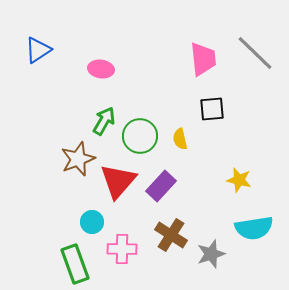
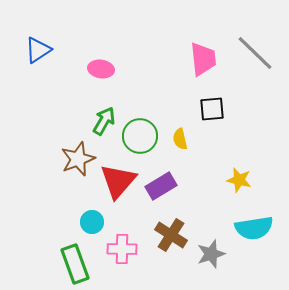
purple rectangle: rotated 16 degrees clockwise
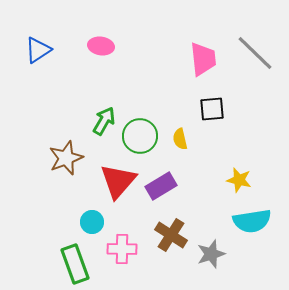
pink ellipse: moved 23 px up
brown star: moved 12 px left, 1 px up
cyan semicircle: moved 2 px left, 7 px up
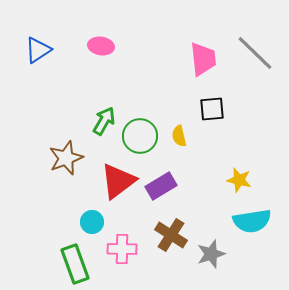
yellow semicircle: moved 1 px left, 3 px up
red triangle: rotated 12 degrees clockwise
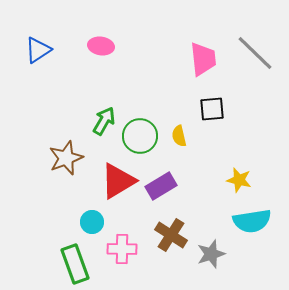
red triangle: rotated 6 degrees clockwise
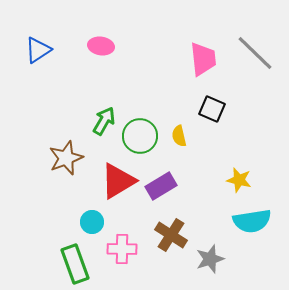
black square: rotated 28 degrees clockwise
gray star: moved 1 px left, 5 px down
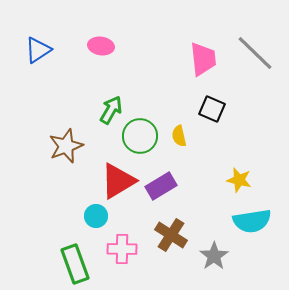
green arrow: moved 7 px right, 11 px up
brown star: moved 12 px up
cyan circle: moved 4 px right, 6 px up
gray star: moved 4 px right, 3 px up; rotated 16 degrees counterclockwise
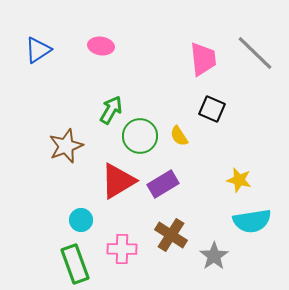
yellow semicircle: rotated 20 degrees counterclockwise
purple rectangle: moved 2 px right, 2 px up
cyan circle: moved 15 px left, 4 px down
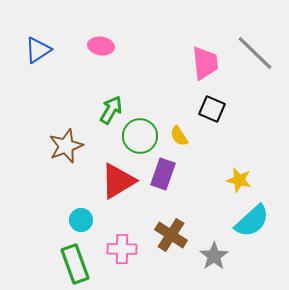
pink trapezoid: moved 2 px right, 4 px down
purple rectangle: moved 10 px up; rotated 40 degrees counterclockwise
cyan semicircle: rotated 33 degrees counterclockwise
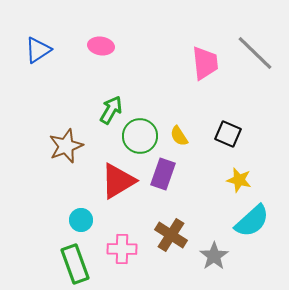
black square: moved 16 px right, 25 px down
